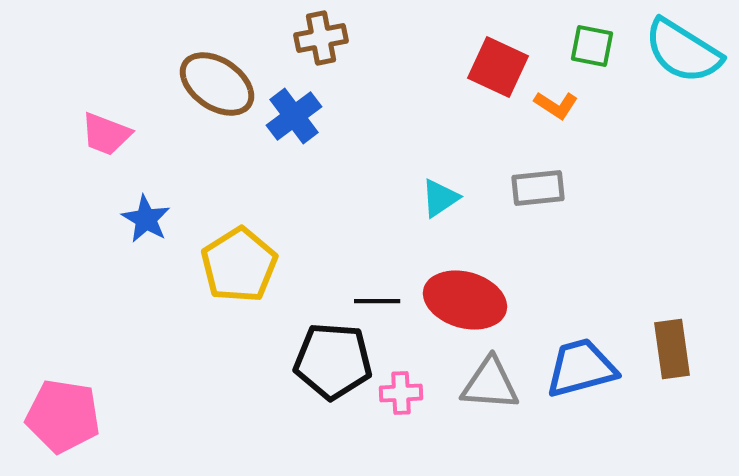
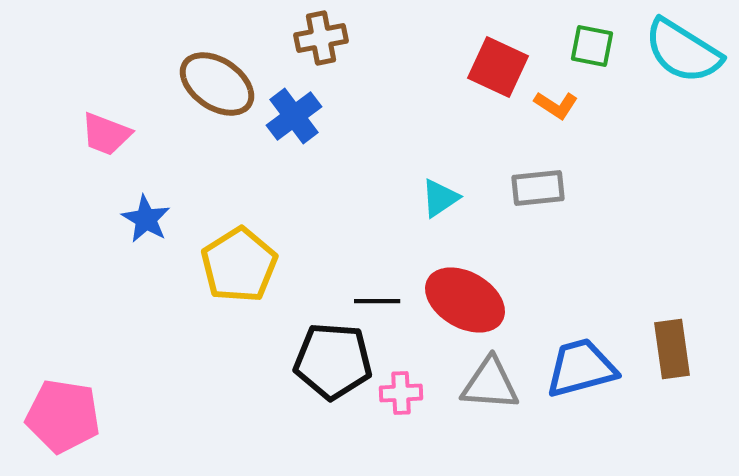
red ellipse: rotated 14 degrees clockwise
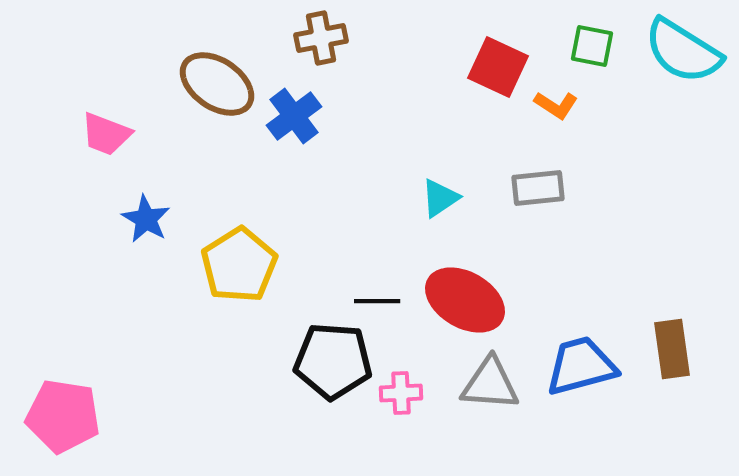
blue trapezoid: moved 2 px up
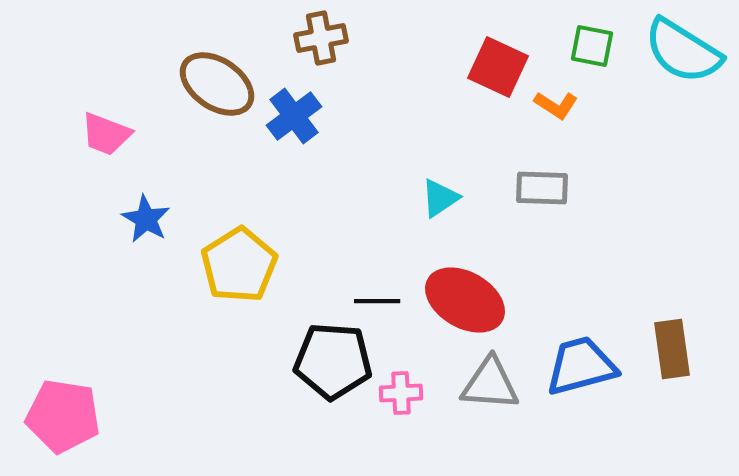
gray rectangle: moved 4 px right; rotated 8 degrees clockwise
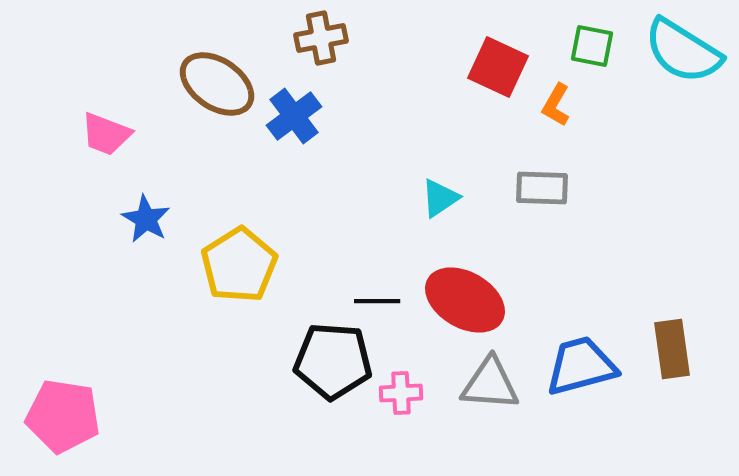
orange L-shape: rotated 87 degrees clockwise
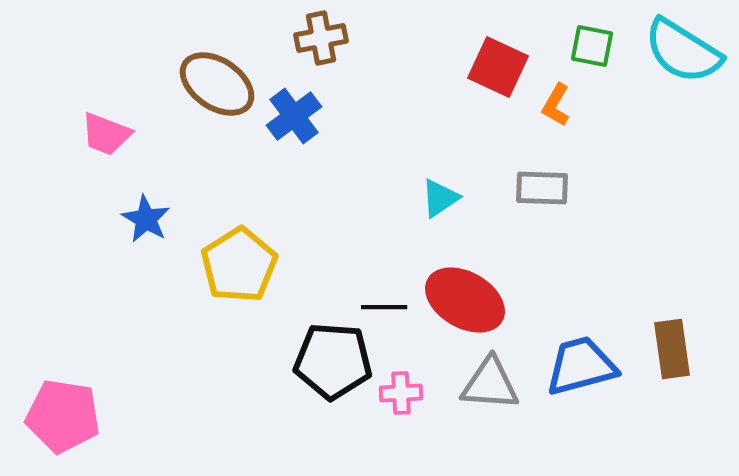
black line: moved 7 px right, 6 px down
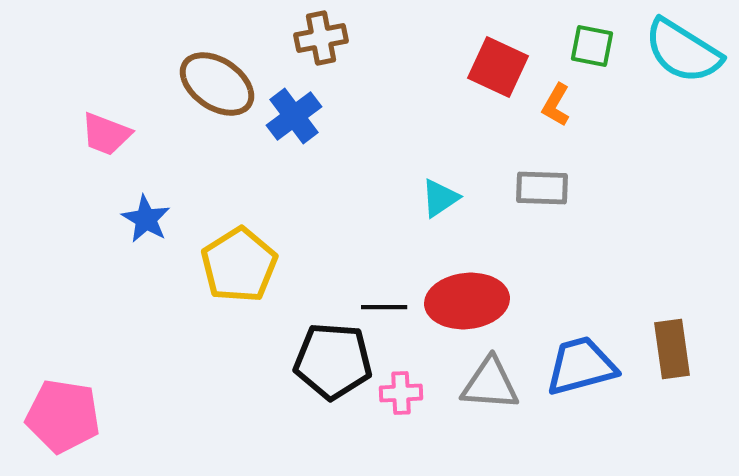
red ellipse: moved 2 px right, 1 px down; rotated 36 degrees counterclockwise
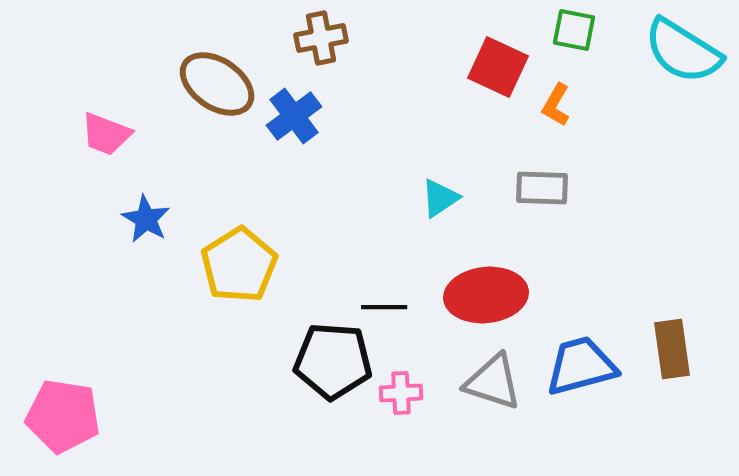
green square: moved 18 px left, 16 px up
red ellipse: moved 19 px right, 6 px up
gray triangle: moved 3 px right, 2 px up; rotated 14 degrees clockwise
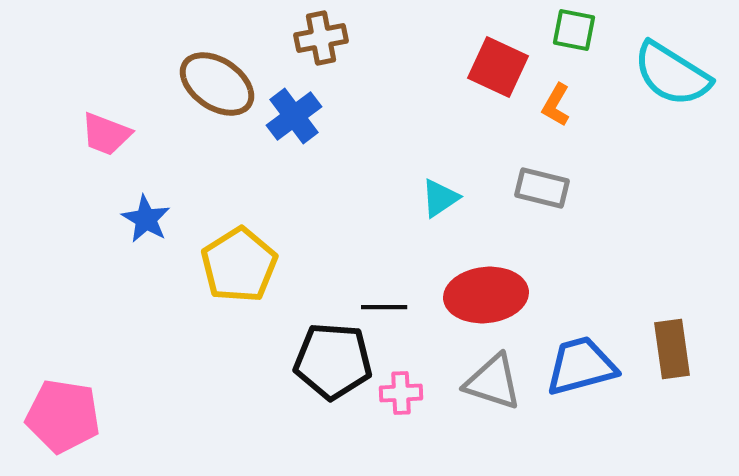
cyan semicircle: moved 11 px left, 23 px down
gray rectangle: rotated 12 degrees clockwise
